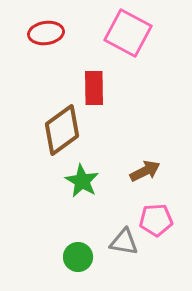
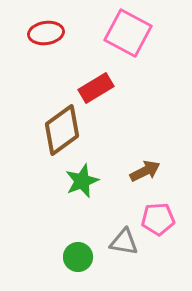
red rectangle: moved 2 px right; rotated 60 degrees clockwise
green star: rotated 20 degrees clockwise
pink pentagon: moved 2 px right, 1 px up
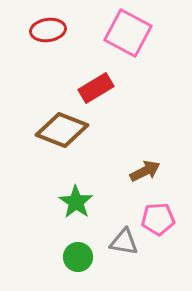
red ellipse: moved 2 px right, 3 px up
brown diamond: rotated 57 degrees clockwise
green star: moved 6 px left, 21 px down; rotated 16 degrees counterclockwise
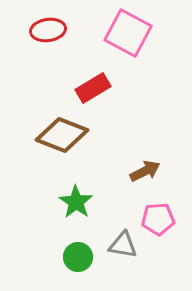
red rectangle: moved 3 px left
brown diamond: moved 5 px down
gray triangle: moved 1 px left, 3 px down
